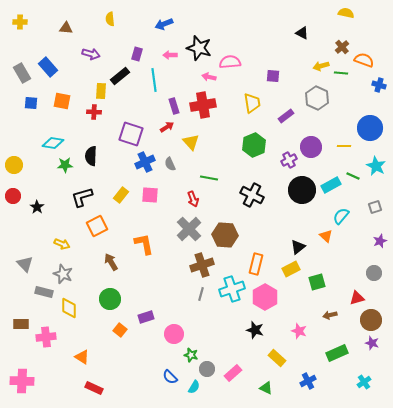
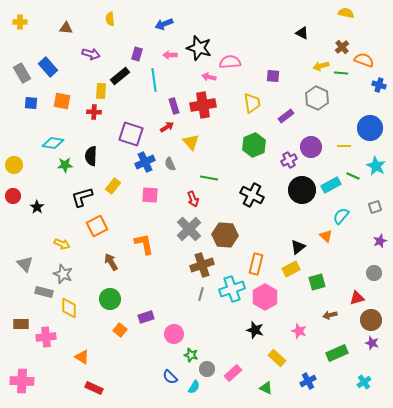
yellow rectangle at (121, 195): moved 8 px left, 9 px up
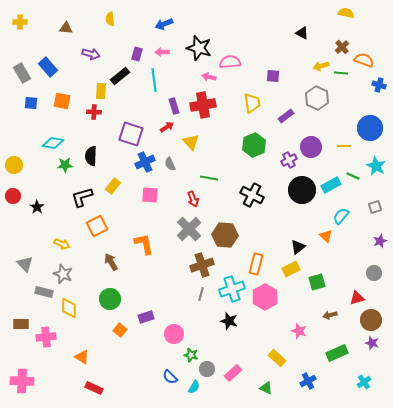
pink arrow at (170, 55): moved 8 px left, 3 px up
black star at (255, 330): moved 26 px left, 9 px up
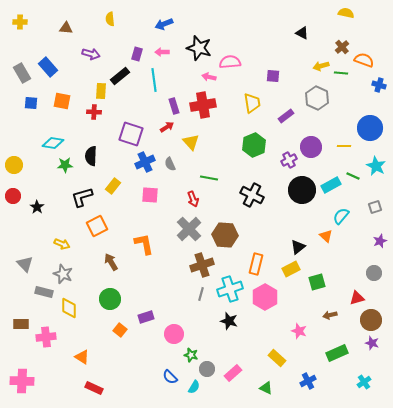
cyan cross at (232, 289): moved 2 px left
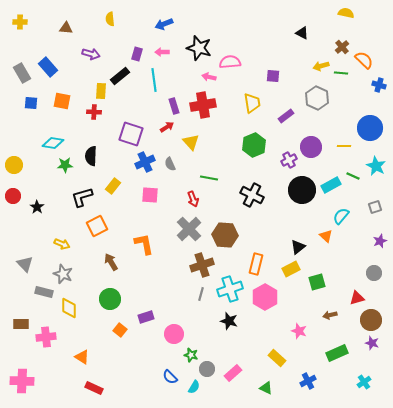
orange semicircle at (364, 60): rotated 24 degrees clockwise
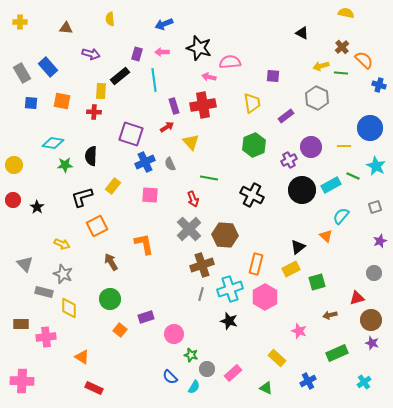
red circle at (13, 196): moved 4 px down
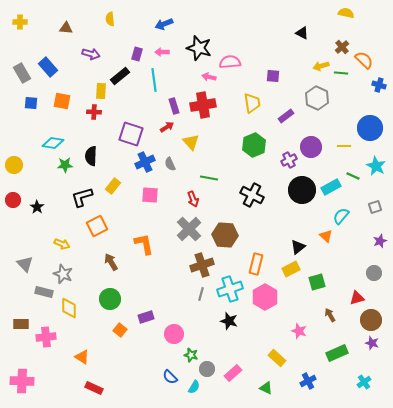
cyan rectangle at (331, 185): moved 2 px down
brown arrow at (330, 315): rotated 72 degrees clockwise
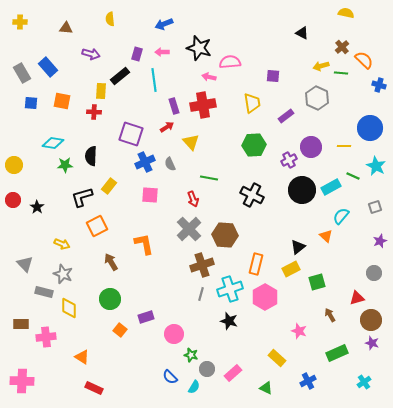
green hexagon at (254, 145): rotated 20 degrees clockwise
yellow rectangle at (113, 186): moved 4 px left
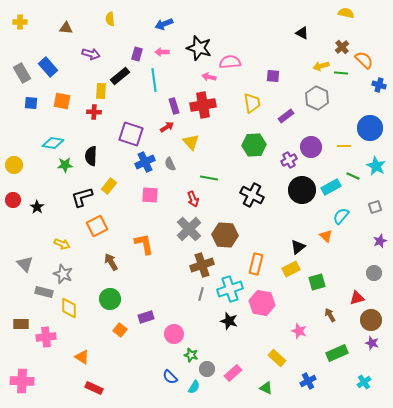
pink hexagon at (265, 297): moved 3 px left, 6 px down; rotated 20 degrees counterclockwise
